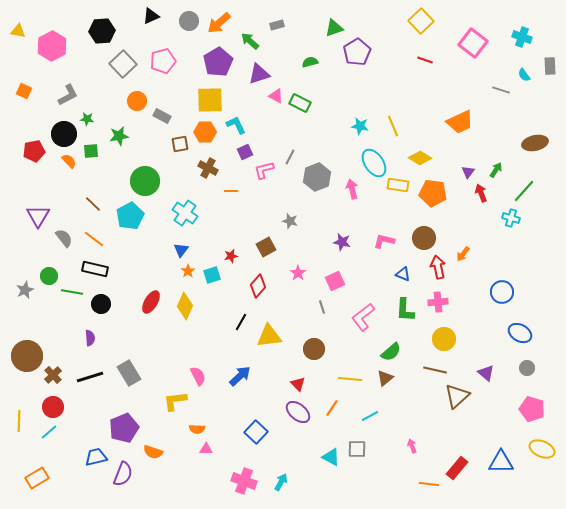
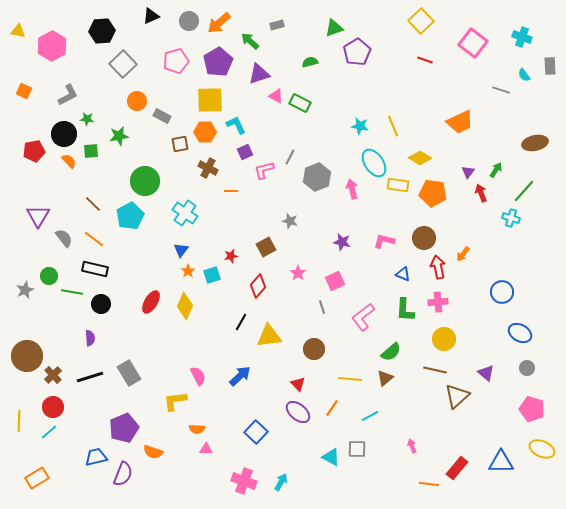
pink pentagon at (163, 61): moved 13 px right
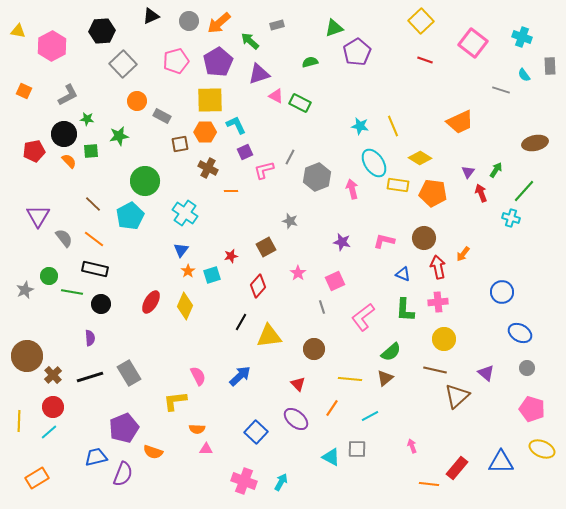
purple ellipse at (298, 412): moved 2 px left, 7 px down
